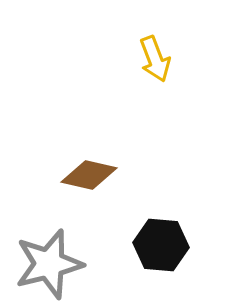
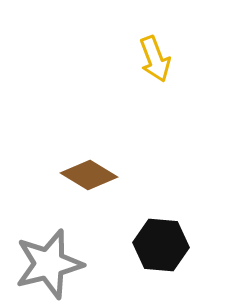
brown diamond: rotated 18 degrees clockwise
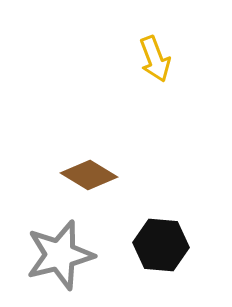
gray star: moved 11 px right, 9 px up
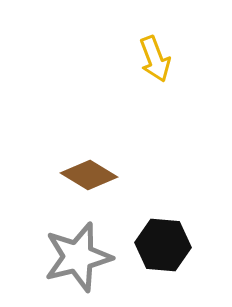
black hexagon: moved 2 px right
gray star: moved 18 px right, 2 px down
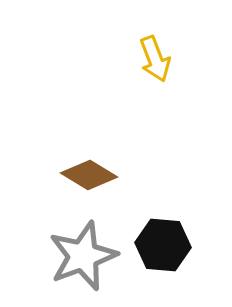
gray star: moved 5 px right, 1 px up; rotated 6 degrees counterclockwise
